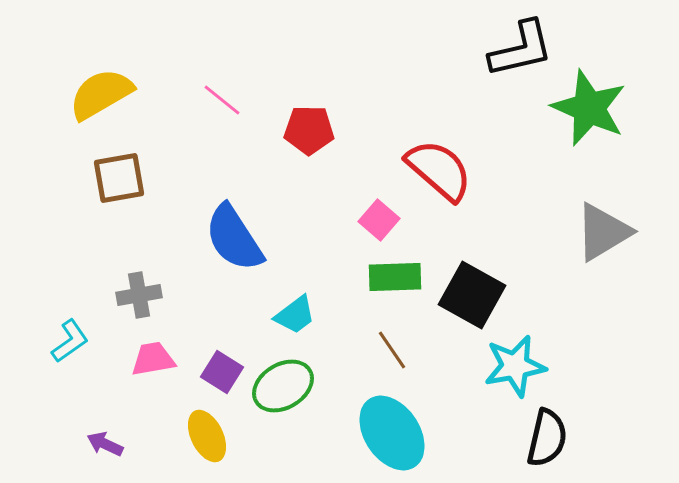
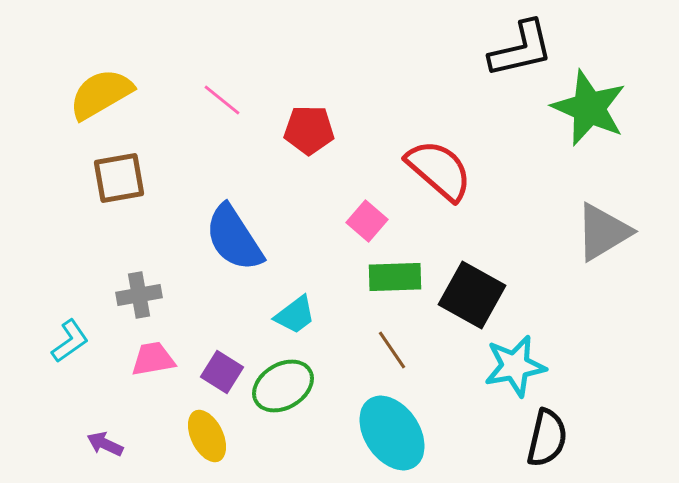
pink square: moved 12 px left, 1 px down
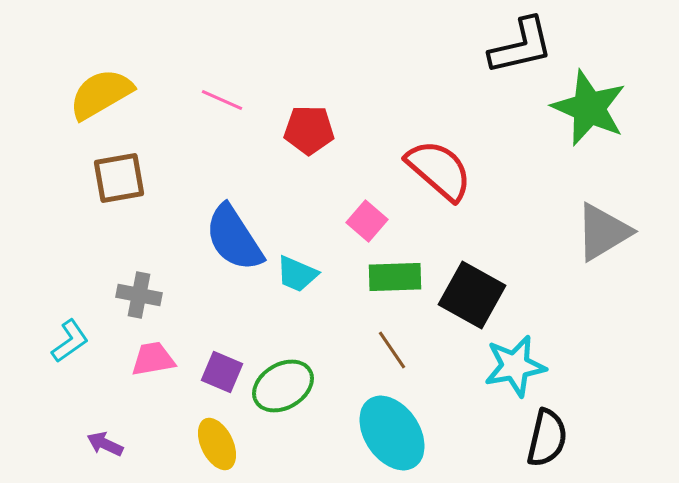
black L-shape: moved 3 px up
pink line: rotated 15 degrees counterclockwise
gray cross: rotated 21 degrees clockwise
cyan trapezoid: moved 2 px right, 41 px up; rotated 60 degrees clockwise
purple square: rotated 9 degrees counterclockwise
yellow ellipse: moved 10 px right, 8 px down
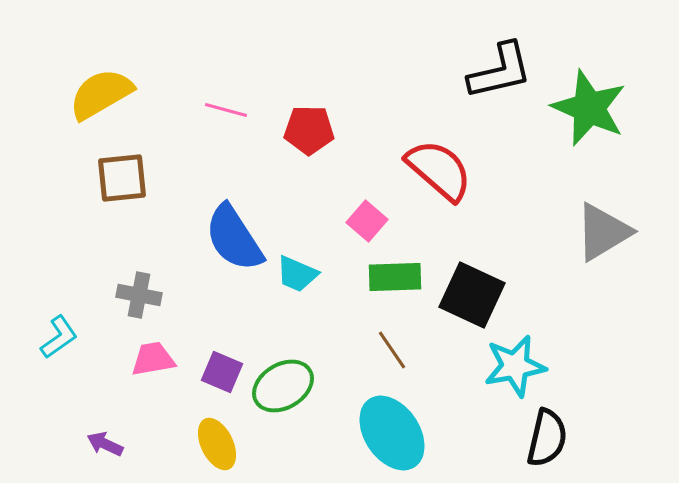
black L-shape: moved 21 px left, 25 px down
pink line: moved 4 px right, 10 px down; rotated 9 degrees counterclockwise
brown square: moved 3 px right; rotated 4 degrees clockwise
black square: rotated 4 degrees counterclockwise
cyan L-shape: moved 11 px left, 4 px up
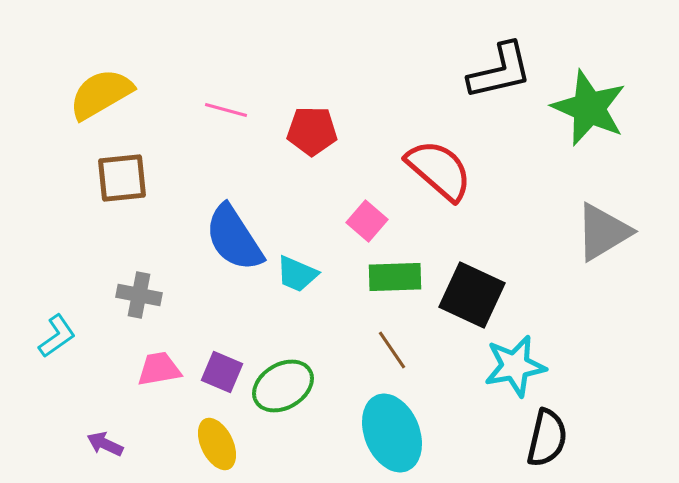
red pentagon: moved 3 px right, 1 px down
cyan L-shape: moved 2 px left, 1 px up
pink trapezoid: moved 6 px right, 10 px down
cyan ellipse: rotated 12 degrees clockwise
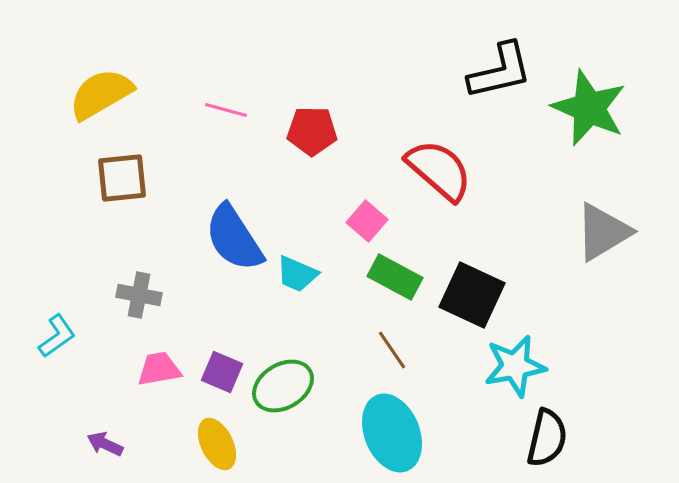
green rectangle: rotated 30 degrees clockwise
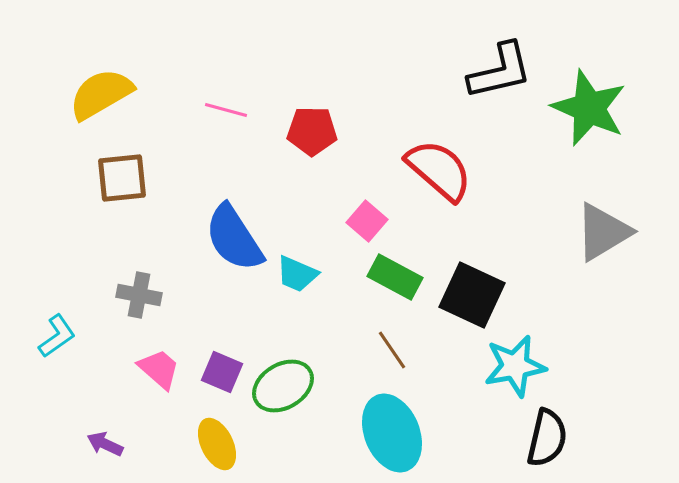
pink trapezoid: rotated 51 degrees clockwise
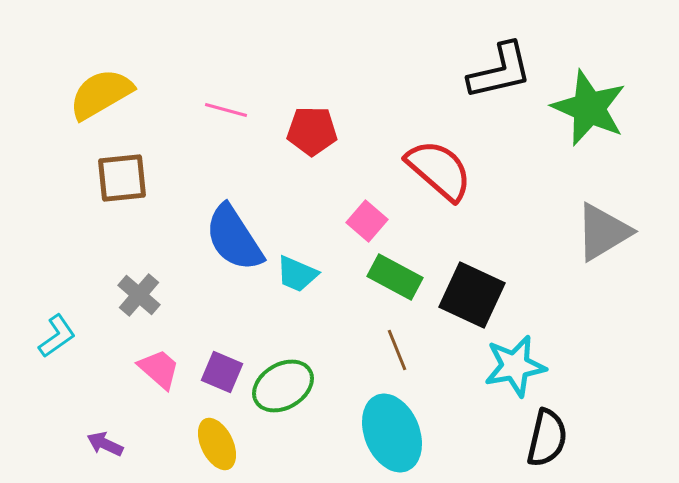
gray cross: rotated 30 degrees clockwise
brown line: moved 5 px right; rotated 12 degrees clockwise
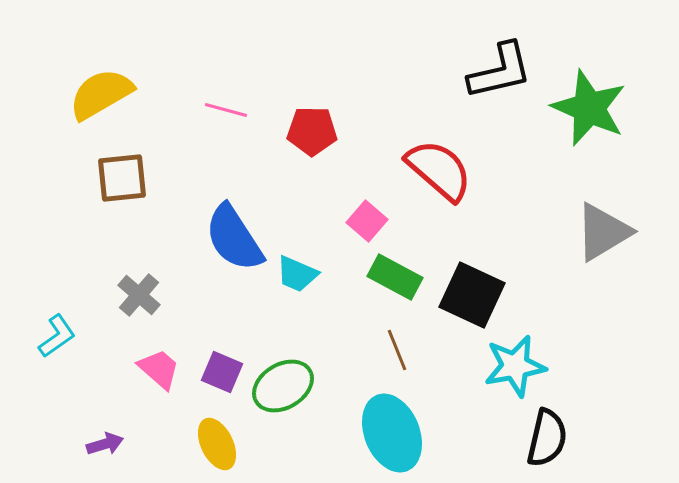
purple arrow: rotated 138 degrees clockwise
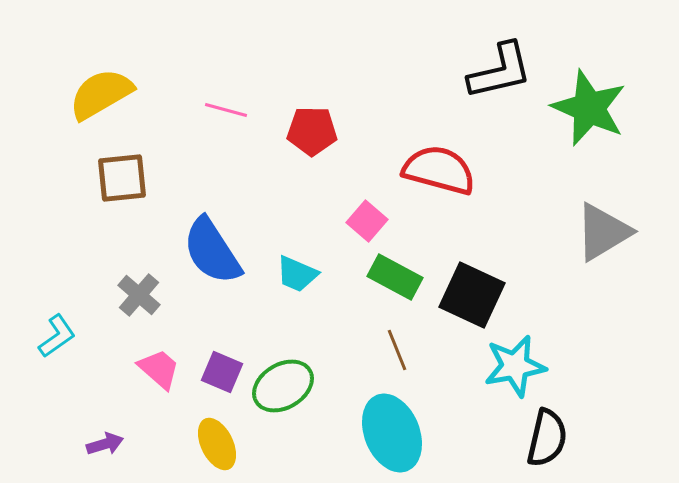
red semicircle: rotated 26 degrees counterclockwise
blue semicircle: moved 22 px left, 13 px down
